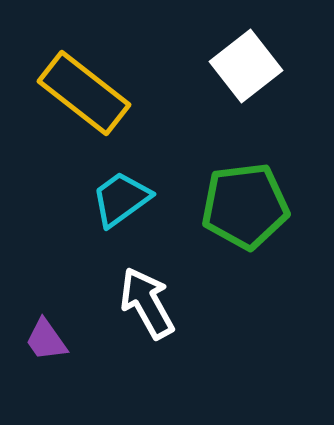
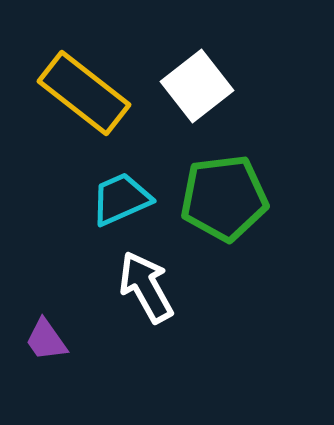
white square: moved 49 px left, 20 px down
cyan trapezoid: rotated 12 degrees clockwise
green pentagon: moved 21 px left, 8 px up
white arrow: moved 1 px left, 16 px up
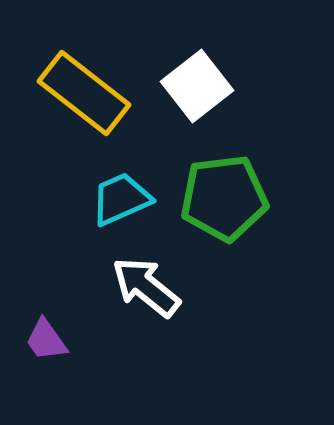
white arrow: rotated 22 degrees counterclockwise
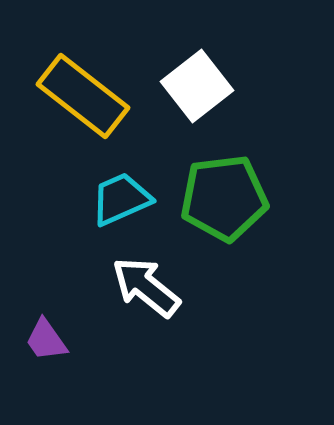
yellow rectangle: moved 1 px left, 3 px down
